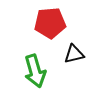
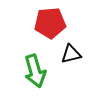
black triangle: moved 3 px left
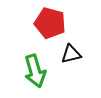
red pentagon: rotated 20 degrees clockwise
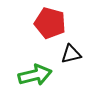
green arrow: moved 4 px down; rotated 88 degrees counterclockwise
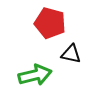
black triangle: rotated 25 degrees clockwise
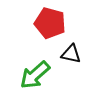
green arrow: rotated 152 degrees clockwise
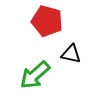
red pentagon: moved 3 px left, 2 px up
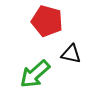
green arrow: moved 1 px up
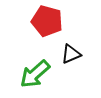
black triangle: rotated 35 degrees counterclockwise
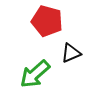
black triangle: moved 1 px up
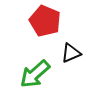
red pentagon: moved 2 px left; rotated 8 degrees clockwise
